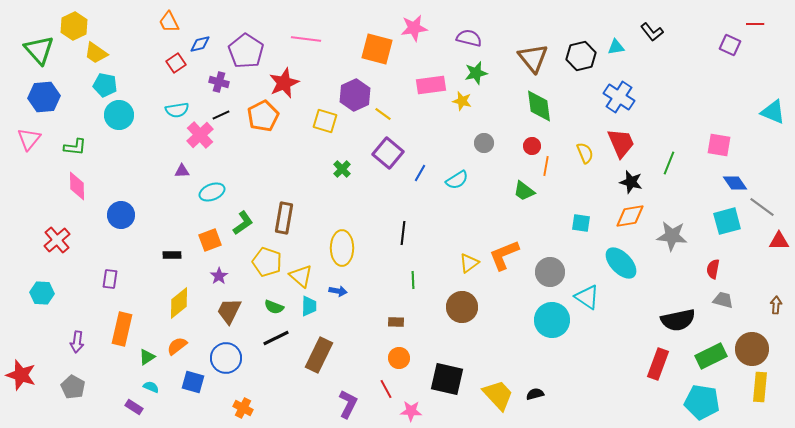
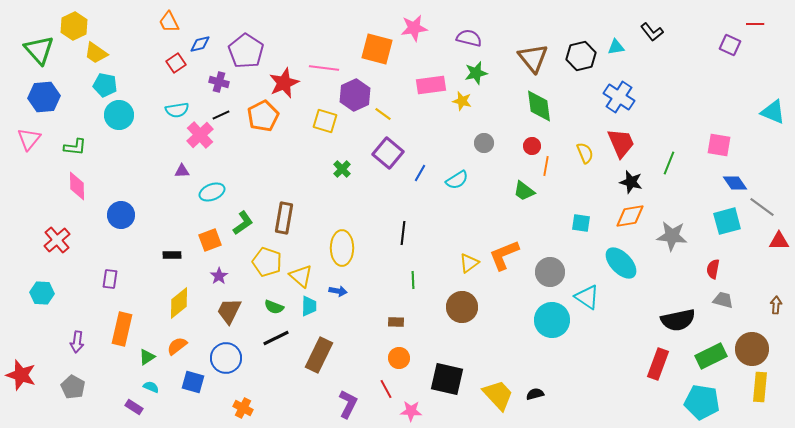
pink line at (306, 39): moved 18 px right, 29 px down
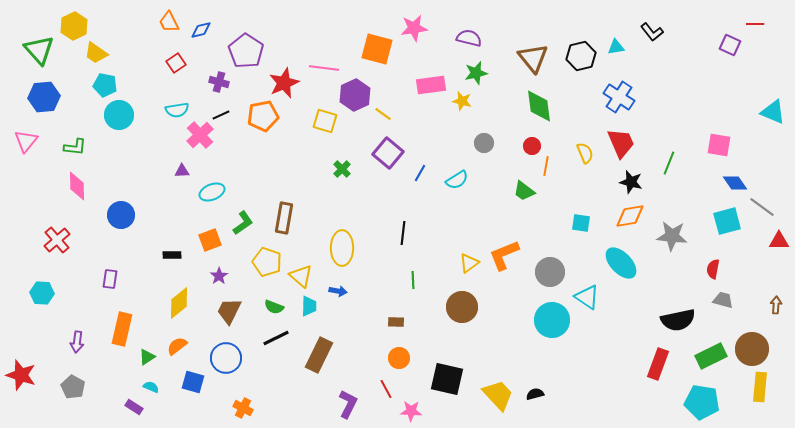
blue diamond at (200, 44): moved 1 px right, 14 px up
orange pentagon at (263, 116): rotated 16 degrees clockwise
pink triangle at (29, 139): moved 3 px left, 2 px down
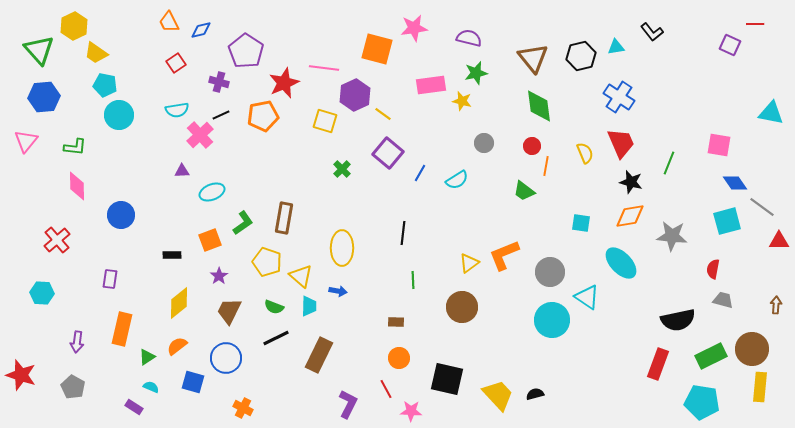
cyan triangle at (773, 112): moved 2 px left, 1 px down; rotated 12 degrees counterclockwise
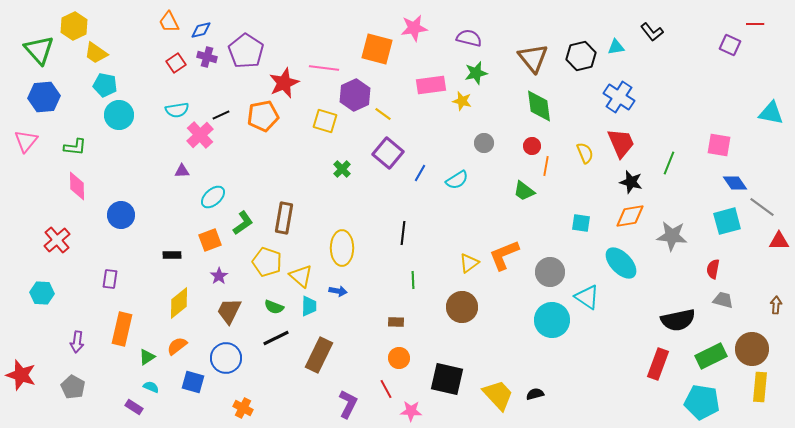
purple cross at (219, 82): moved 12 px left, 25 px up
cyan ellipse at (212, 192): moved 1 px right, 5 px down; rotated 20 degrees counterclockwise
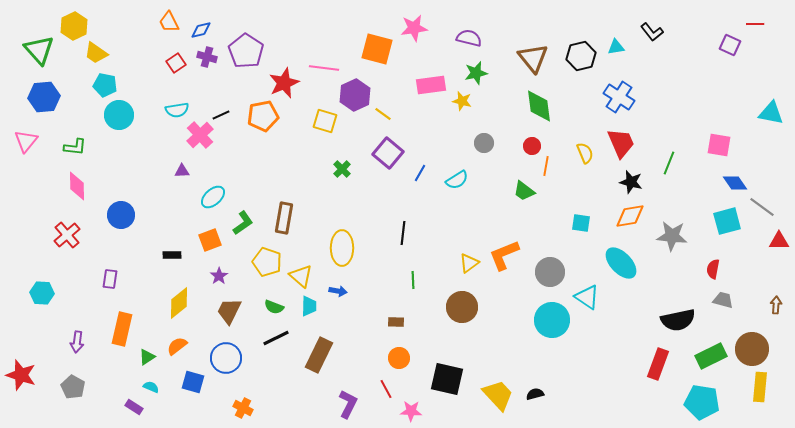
red cross at (57, 240): moved 10 px right, 5 px up
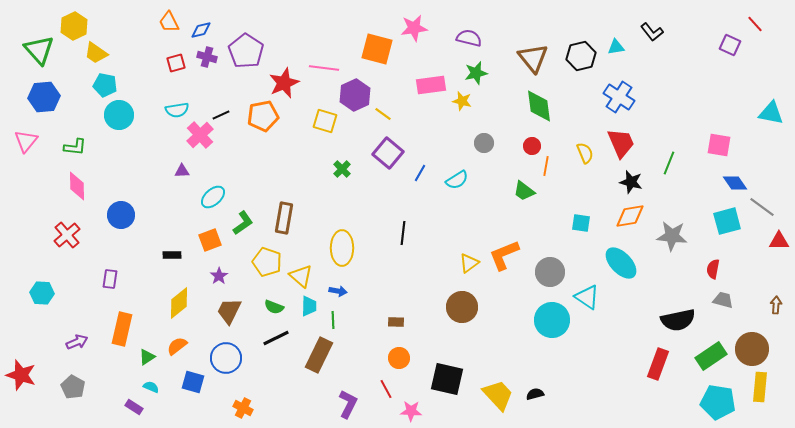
red line at (755, 24): rotated 48 degrees clockwise
red square at (176, 63): rotated 18 degrees clockwise
green line at (413, 280): moved 80 px left, 40 px down
purple arrow at (77, 342): rotated 120 degrees counterclockwise
green rectangle at (711, 356): rotated 8 degrees counterclockwise
cyan pentagon at (702, 402): moved 16 px right
